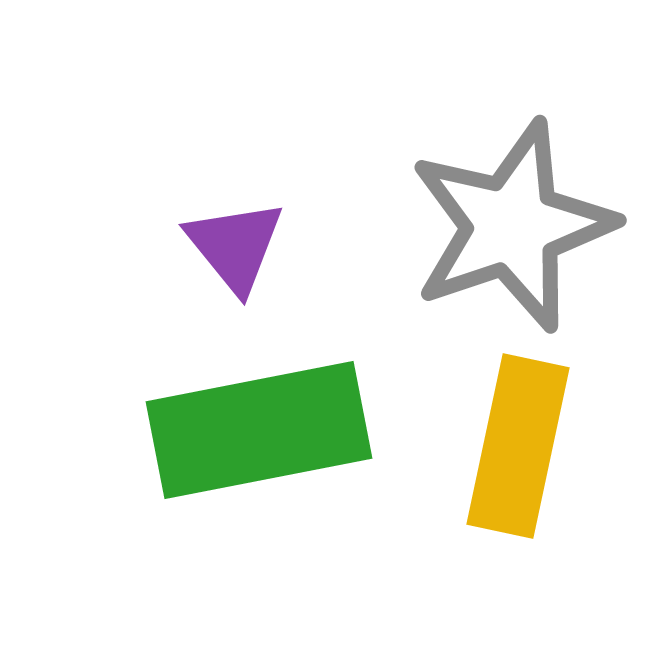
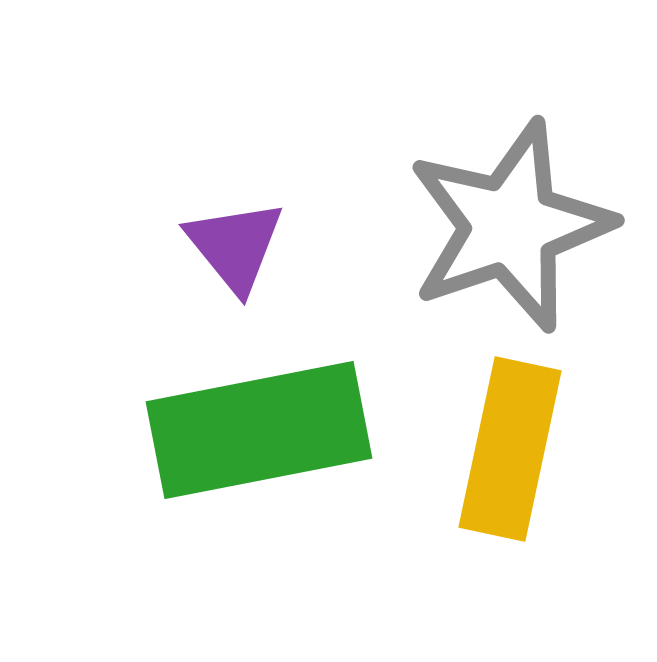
gray star: moved 2 px left
yellow rectangle: moved 8 px left, 3 px down
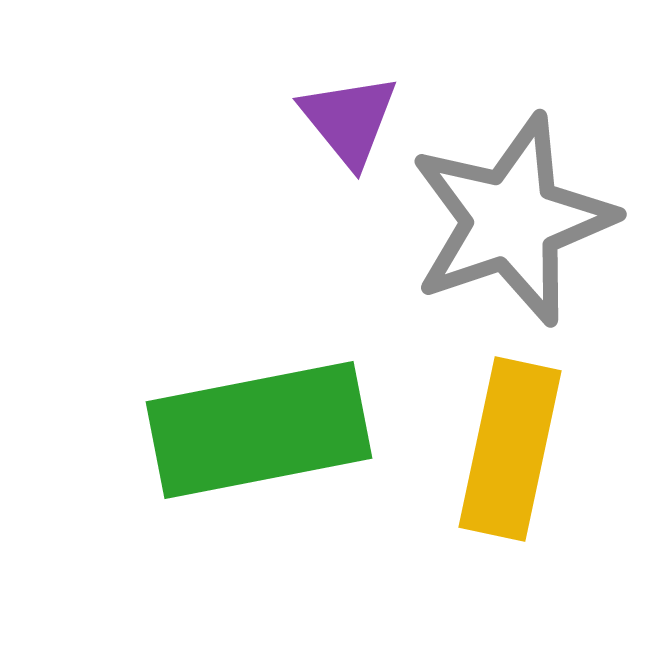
gray star: moved 2 px right, 6 px up
purple triangle: moved 114 px right, 126 px up
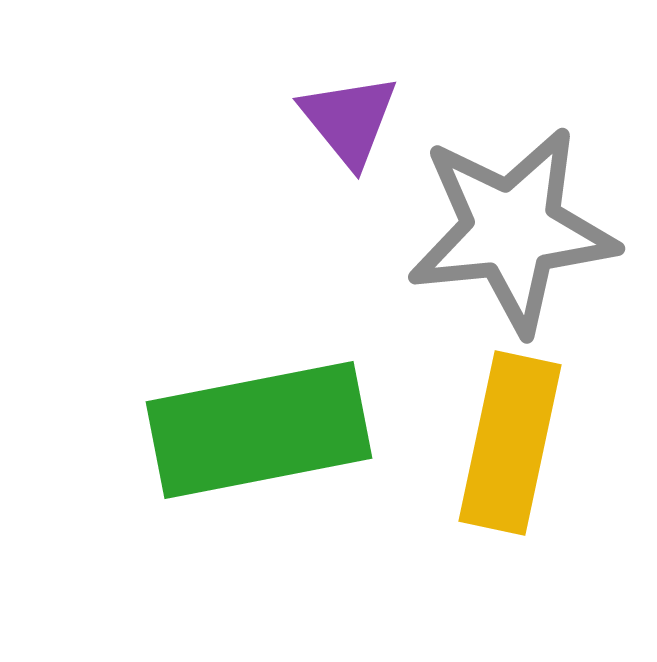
gray star: moved 10 px down; rotated 13 degrees clockwise
yellow rectangle: moved 6 px up
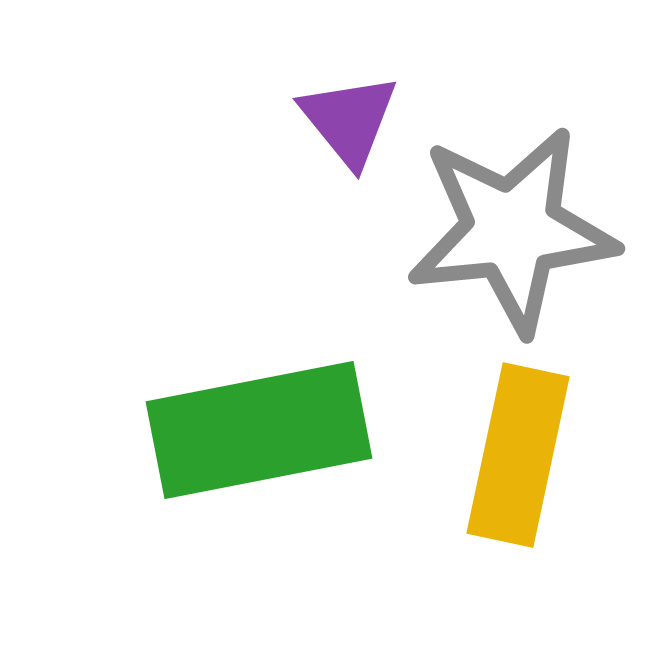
yellow rectangle: moved 8 px right, 12 px down
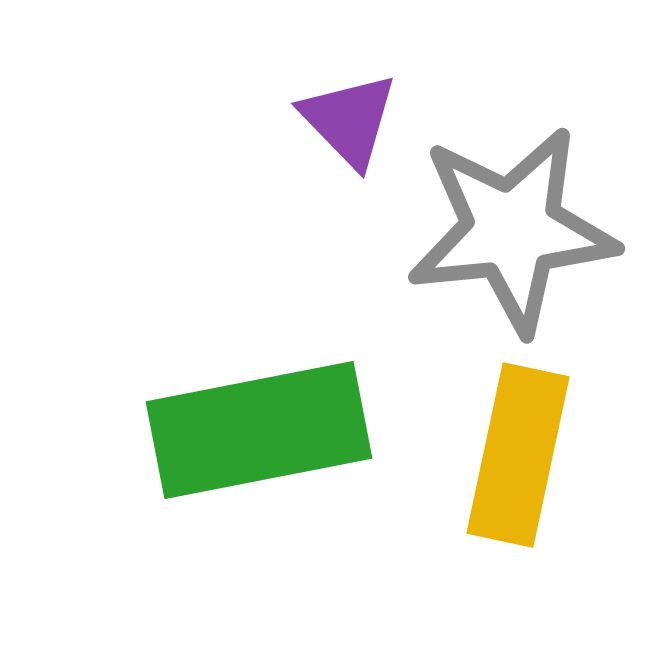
purple triangle: rotated 5 degrees counterclockwise
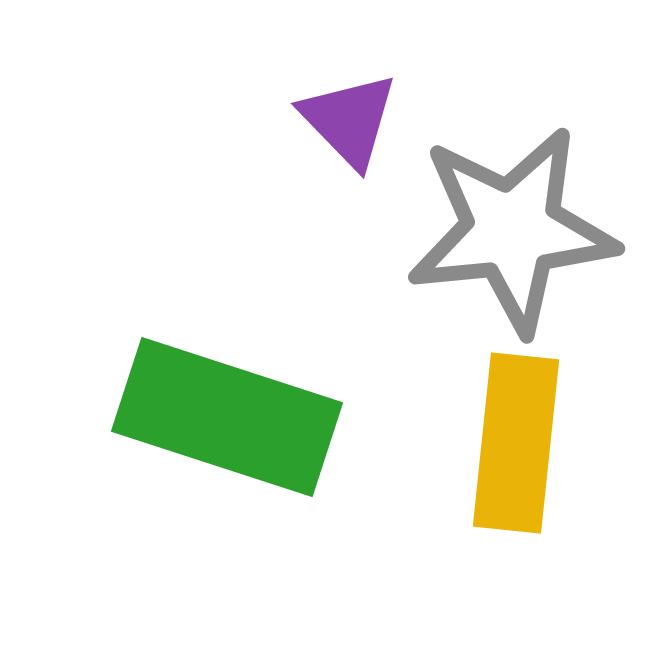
green rectangle: moved 32 px left, 13 px up; rotated 29 degrees clockwise
yellow rectangle: moved 2 px left, 12 px up; rotated 6 degrees counterclockwise
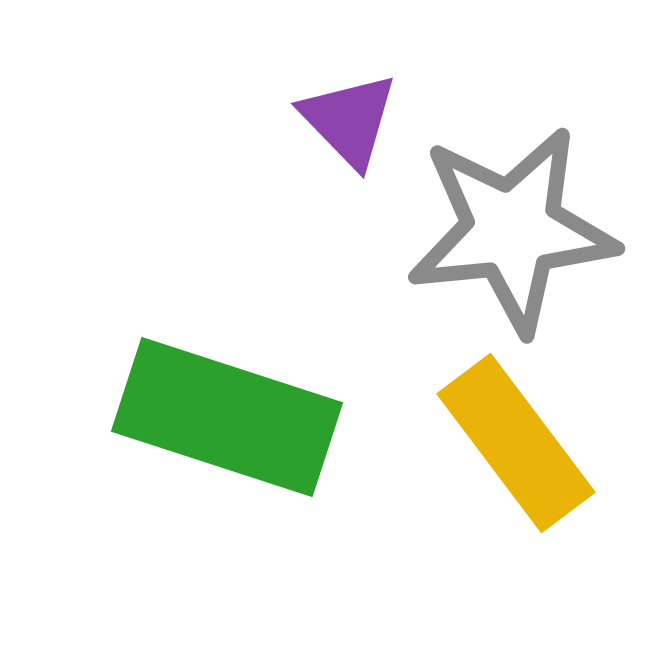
yellow rectangle: rotated 43 degrees counterclockwise
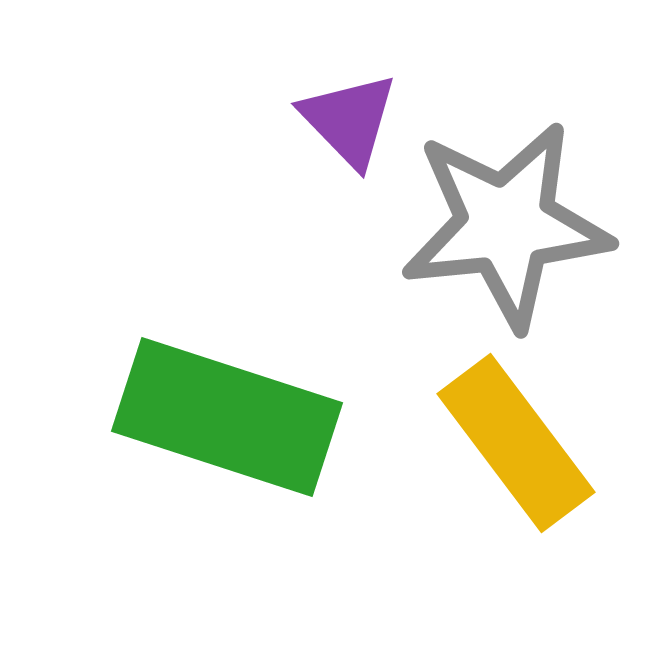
gray star: moved 6 px left, 5 px up
